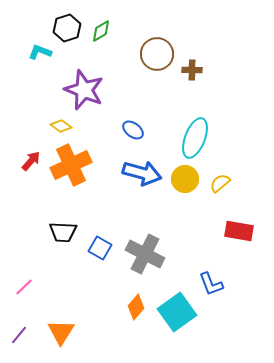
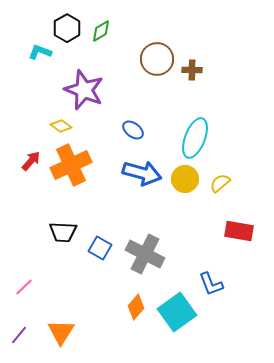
black hexagon: rotated 12 degrees counterclockwise
brown circle: moved 5 px down
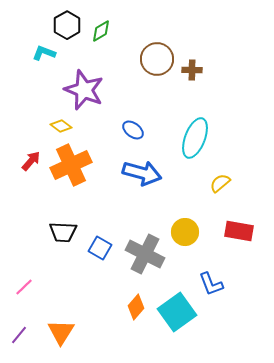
black hexagon: moved 3 px up
cyan L-shape: moved 4 px right, 1 px down
yellow circle: moved 53 px down
